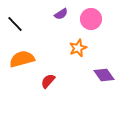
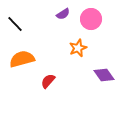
purple semicircle: moved 2 px right
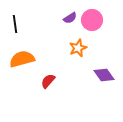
purple semicircle: moved 7 px right, 4 px down
pink circle: moved 1 px right, 1 px down
black line: rotated 36 degrees clockwise
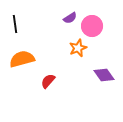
pink circle: moved 6 px down
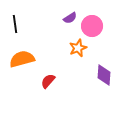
purple diamond: rotated 40 degrees clockwise
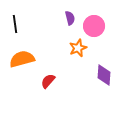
purple semicircle: rotated 72 degrees counterclockwise
pink circle: moved 2 px right
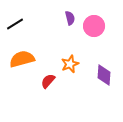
black line: rotated 66 degrees clockwise
orange star: moved 8 px left, 16 px down
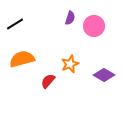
purple semicircle: rotated 32 degrees clockwise
purple diamond: rotated 65 degrees counterclockwise
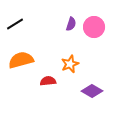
purple semicircle: moved 1 px right, 6 px down
pink circle: moved 1 px down
orange semicircle: moved 1 px left, 1 px down
purple diamond: moved 12 px left, 16 px down
red semicircle: rotated 42 degrees clockwise
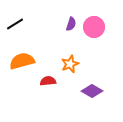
orange semicircle: moved 1 px right, 1 px down
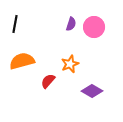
black line: rotated 48 degrees counterclockwise
red semicircle: rotated 42 degrees counterclockwise
